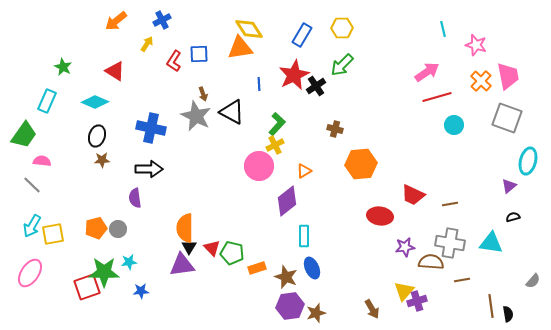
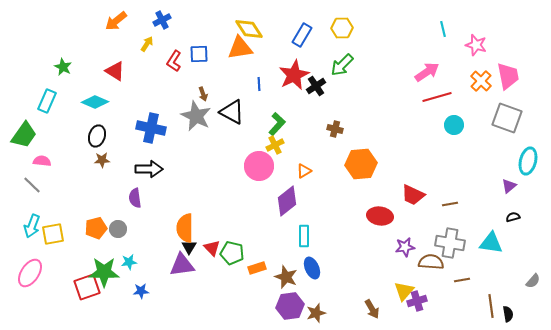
cyan arrow at (32, 226): rotated 10 degrees counterclockwise
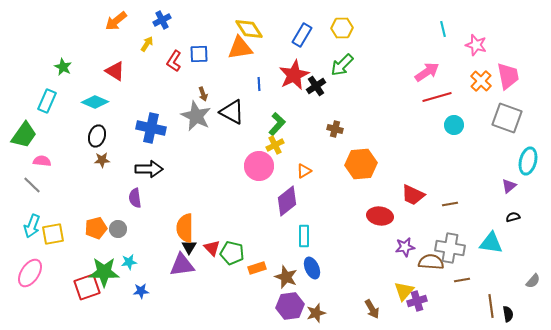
gray cross at (450, 243): moved 5 px down
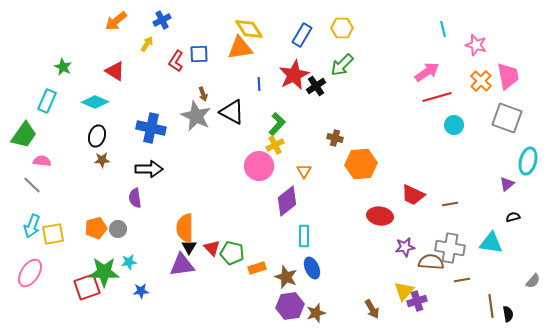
red L-shape at (174, 61): moved 2 px right
brown cross at (335, 129): moved 9 px down
orange triangle at (304, 171): rotated 28 degrees counterclockwise
purple triangle at (509, 186): moved 2 px left, 2 px up
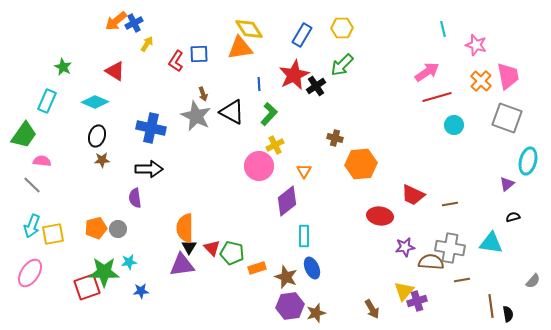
blue cross at (162, 20): moved 28 px left, 3 px down
green L-shape at (277, 124): moved 8 px left, 10 px up
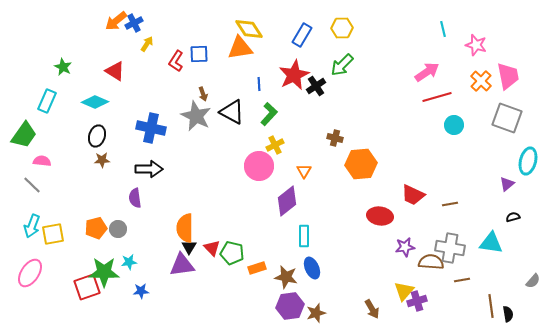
brown star at (286, 277): rotated 10 degrees counterclockwise
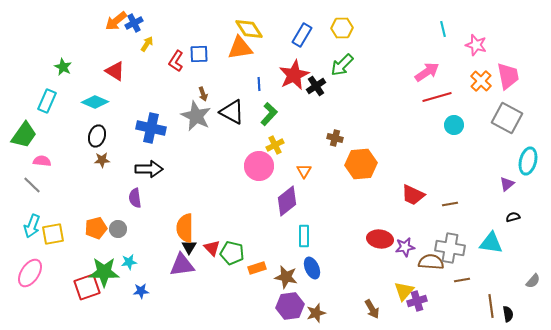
gray square at (507, 118): rotated 8 degrees clockwise
red ellipse at (380, 216): moved 23 px down
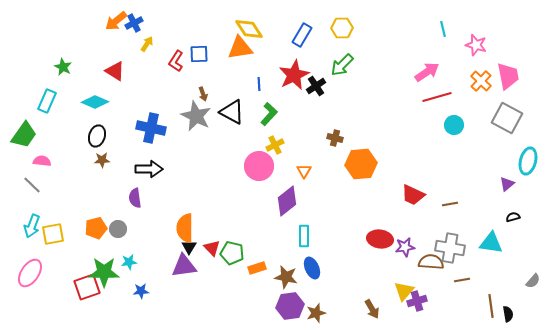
purple triangle at (182, 265): moved 2 px right, 1 px down
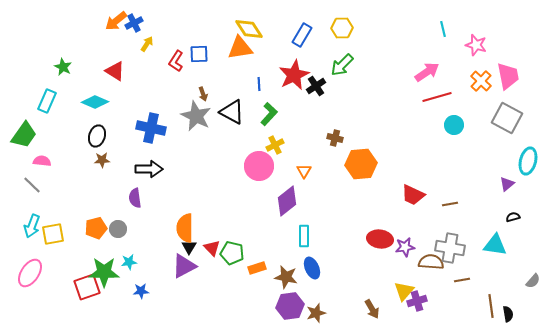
cyan triangle at (491, 243): moved 4 px right, 2 px down
purple triangle at (184, 266): rotated 20 degrees counterclockwise
